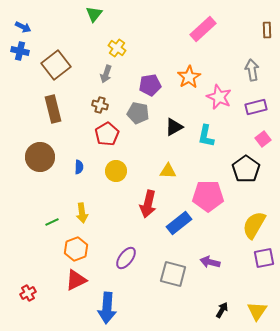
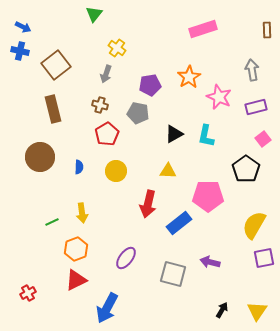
pink rectangle at (203, 29): rotated 24 degrees clockwise
black triangle at (174, 127): moved 7 px down
blue arrow at (107, 308): rotated 24 degrees clockwise
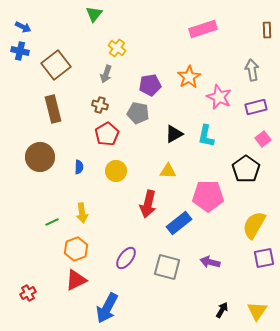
gray square at (173, 274): moved 6 px left, 7 px up
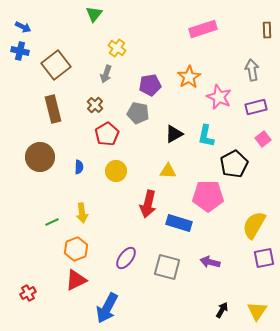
brown cross at (100, 105): moved 5 px left; rotated 28 degrees clockwise
black pentagon at (246, 169): moved 12 px left, 5 px up; rotated 8 degrees clockwise
blue rectangle at (179, 223): rotated 55 degrees clockwise
